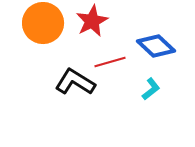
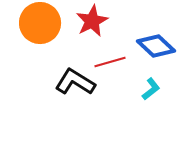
orange circle: moved 3 px left
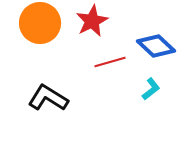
black L-shape: moved 27 px left, 16 px down
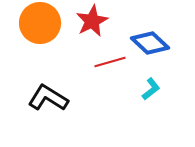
blue diamond: moved 6 px left, 3 px up
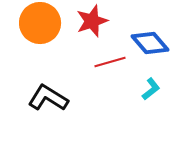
red star: rotated 8 degrees clockwise
blue diamond: rotated 6 degrees clockwise
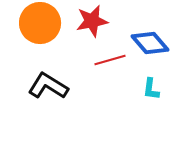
red star: rotated 8 degrees clockwise
red line: moved 2 px up
cyan L-shape: rotated 135 degrees clockwise
black L-shape: moved 12 px up
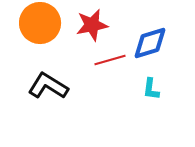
red star: moved 4 px down
blue diamond: rotated 66 degrees counterclockwise
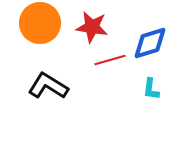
red star: moved 2 px down; rotated 20 degrees clockwise
